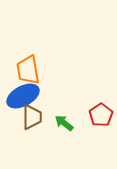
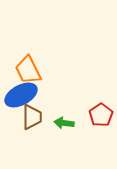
orange trapezoid: rotated 16 degrees counterclockwise
blue ellipse: moved 2 px left, 1 px up
green arrow: rotated 30 degrees counterclockwise
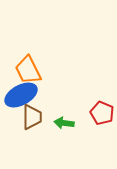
red pentagon: moved 1 px right, 2 px up; rotated 15 degrees counterclockwise
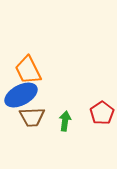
red pentagon: rotated 15 degrees clockwise
brown trapezoid: rotated 88 degrees clockwise
green arrow: moved 1 px right, 2 px up; rotated 90 degrees clockwise
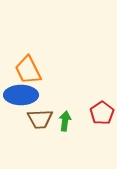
blue ellipse: rotated 28 degrees clockwise
brown trapezoid: moved 8 px right, 2 px down
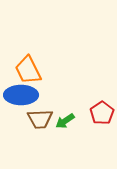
green arrow: rotated 132 degrees counterclockwise
